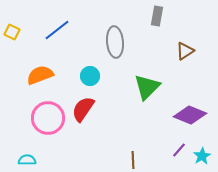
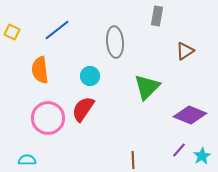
orange semicircle: moved 5 px up; rotated 76 degrees counterclockwise
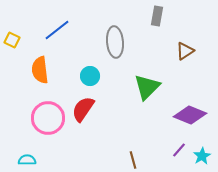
yellow square: moved 8 px down
brown line: rotated 12 degrees counterclockwise
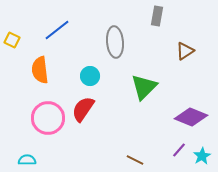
green triangle: moved 3 px left
purple diamond: moved 1 px right, 2 px down
brown line: moved 2 px right; rotated 48 degrees counterclockwise
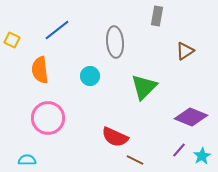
red semicircle: moved 32 px right, 28 px down; rotated 100 degrees counterclockwise
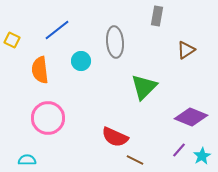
brown triangle: moved 1 px right, 1 px up
cyan circle: moved 9 px left, 15 px up
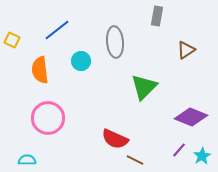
red semicircle: moved 2 px down
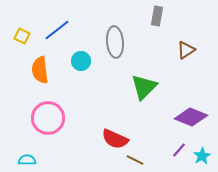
yellow square: moved 10 px right, 4 px up
